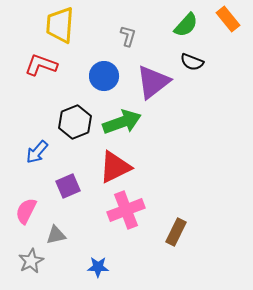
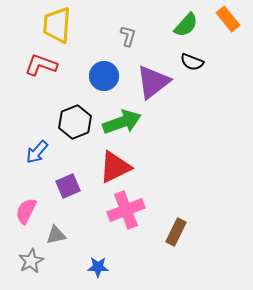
yellow trapezoid: moved 3 px left
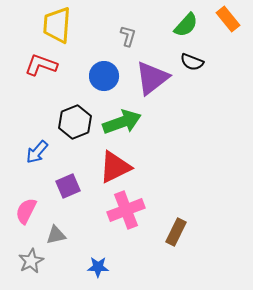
purple triangle: moved 1 px left, 4 px up
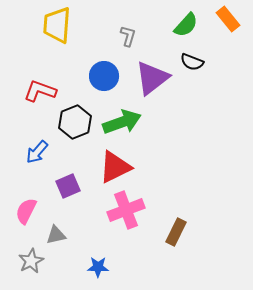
red L-shape: moved 1 px left, 26 px down
